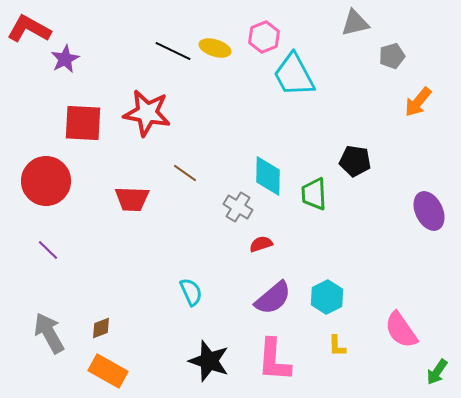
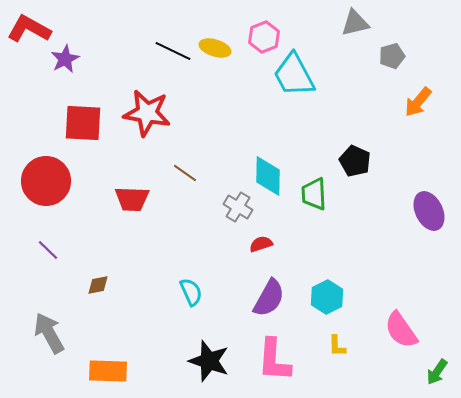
black pentagon: rotated 16 degrees clockwise
purple semicircle: moved 4 px left; rotated 21 degrees counterclockwise
brown diamond: moved 3 px left, 43 px up; rotated 10 degrees clockwise
orange rectangle: rotated 27 degrees counterclockwise
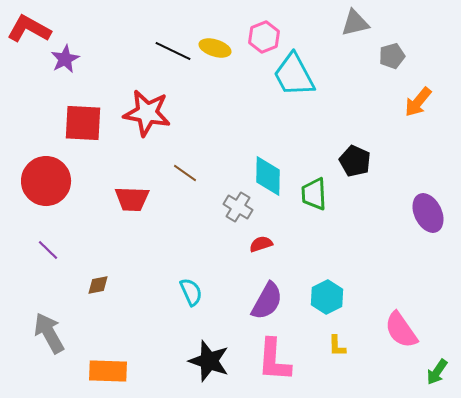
purple ellipse: moved 1 px left, 2 px down
purple semicircle: moved 2 px left, 3 px down
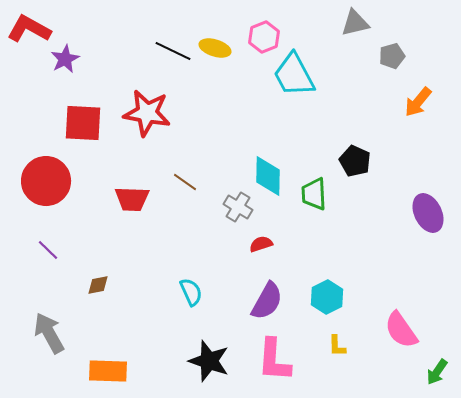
brown line: moved 9 px down
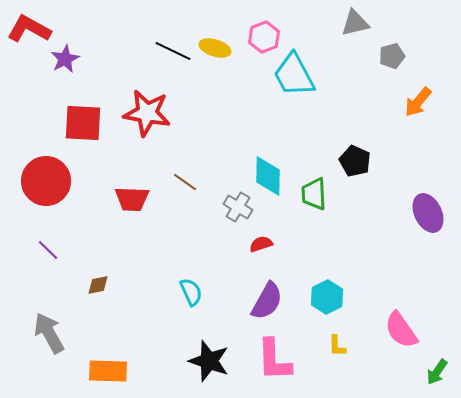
pink L-shape: rotated 6 degrees counterclockwise
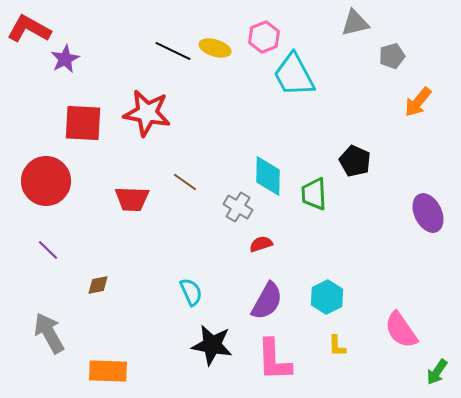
black star: moved 3 px right, 16 px up; rotated 9 degrees counterclockwise
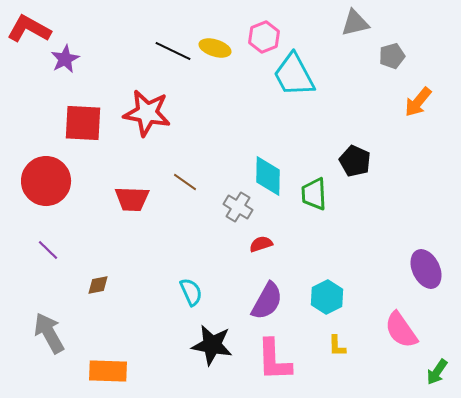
purple ellipse: moved 2 px left, 56 px down
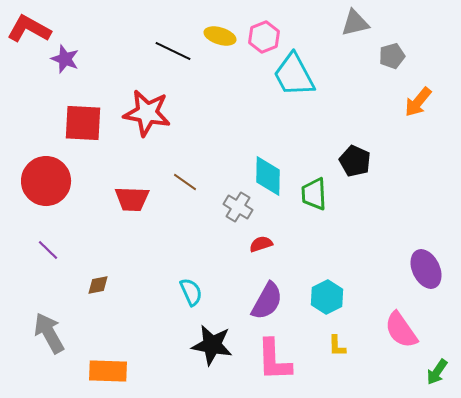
yellow ellipse: moved 5 px right, 12 px up
purple star: rotated 24 degrees counterclockwise
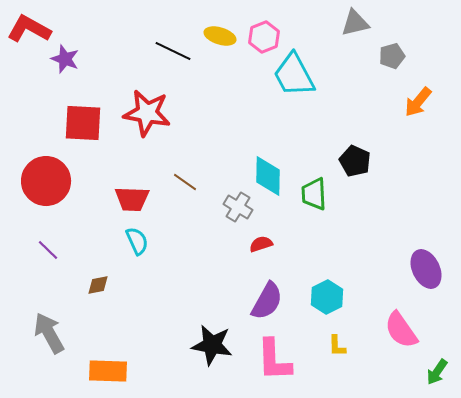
cyan semicircle: moved 54 px left, 51 px up
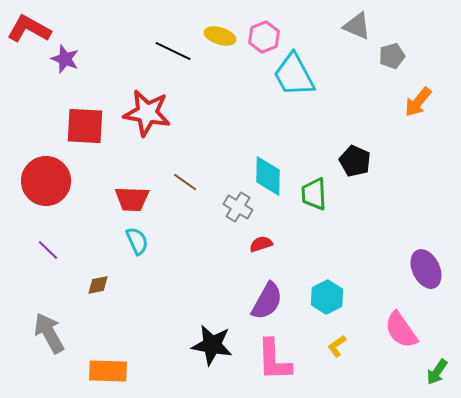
gray triangle: moved 2 px right, 3 px down; rotated 36 degrees clockwise
red square: moved 2 px right, 3 px down
yellow L-shape: rotated 55 degrees clockwise
